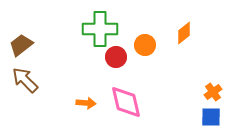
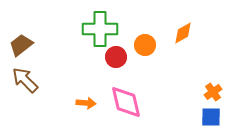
orange diamond: moved 1 px left; rotated 10 degrees clockwise
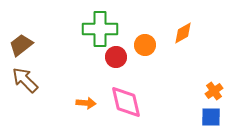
orange cross: moved 1 px right, 1 px up
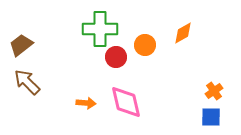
brown arrow: moved 2 px right, 2 px down
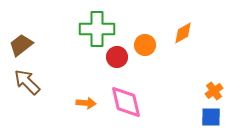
green cross: moved 3 px left
red circle: moved 1 px right
